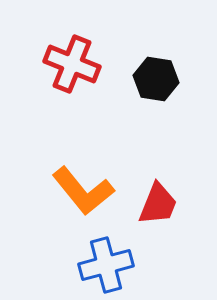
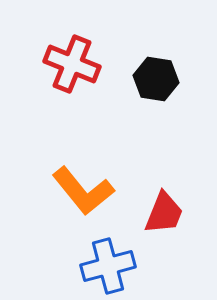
red trapezoid: moved 6 px right, 9 px down
blue cross: moved 2 px right, 1 px down
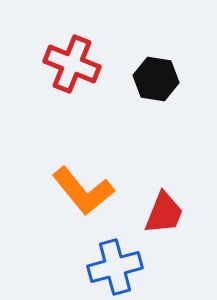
blue cross: moved 7 px right, 1 px down
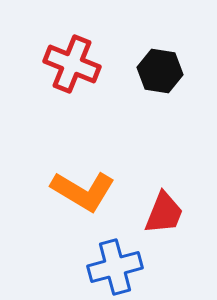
black hexagon: moved 4 px right, 8 px up
orange L-shape: rotated 20 degrees counterclockwise
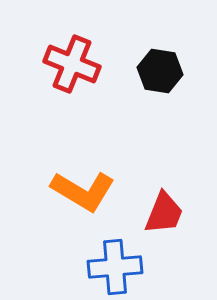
blue cross: rotated 10 degrees clockwise
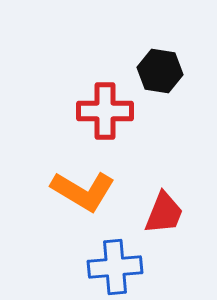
red cross: moved 33 px right, 47 px down; rotated 22 degrees counterclockwise
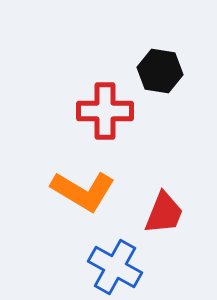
blue cross: rotated 34 degrees clockwise
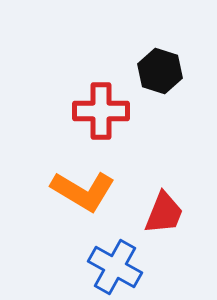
black hexagon: rotated 9 degrees clockwise
red cross: moved 4 px left
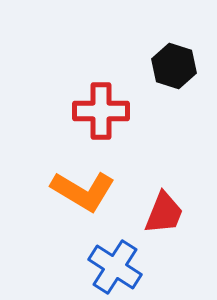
black hexagon: moved 14 px right, 5 px up
blue cross: rotated 4 degrees clockwise
